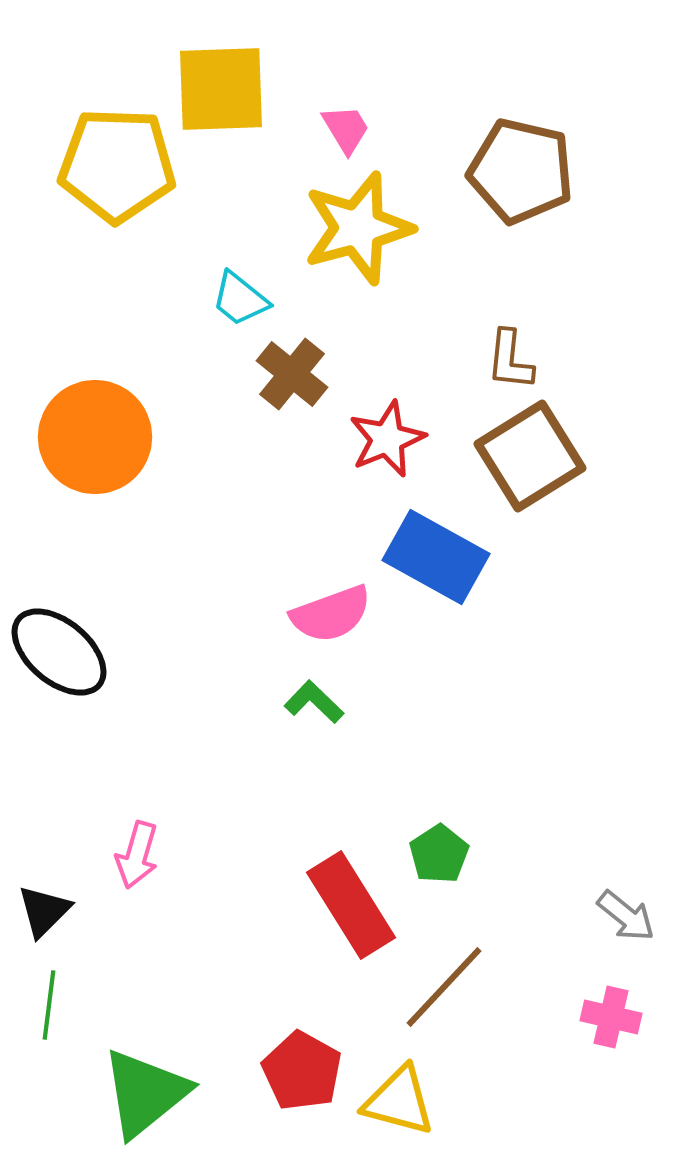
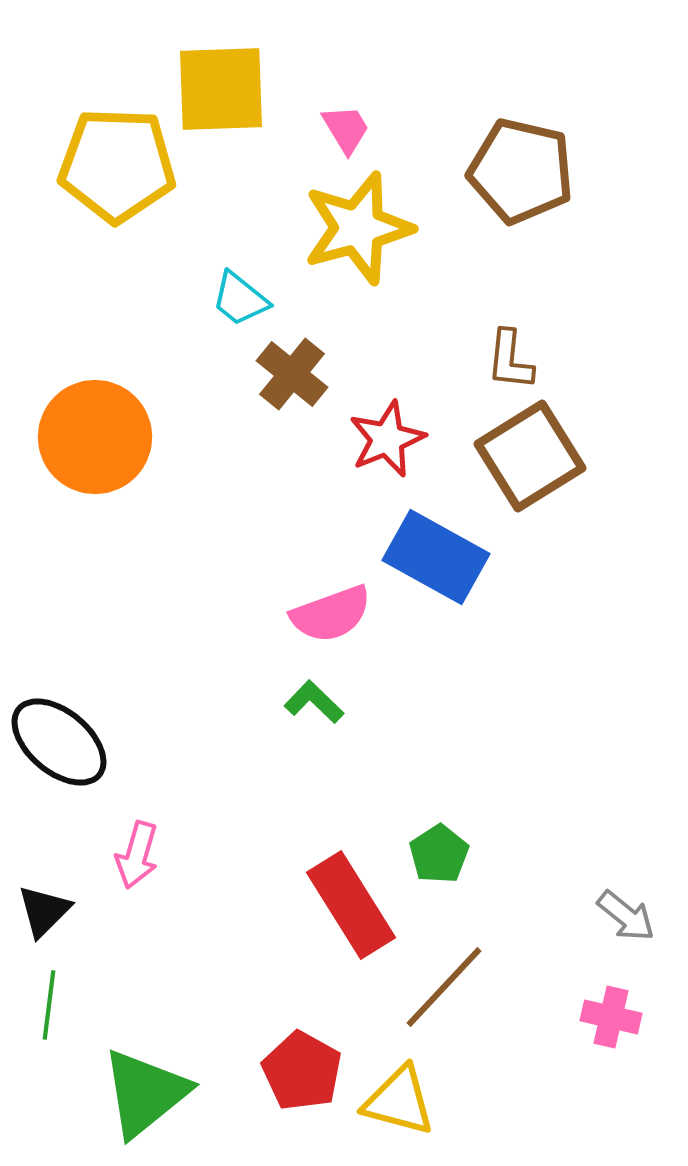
black ellipse: moved 90 px down
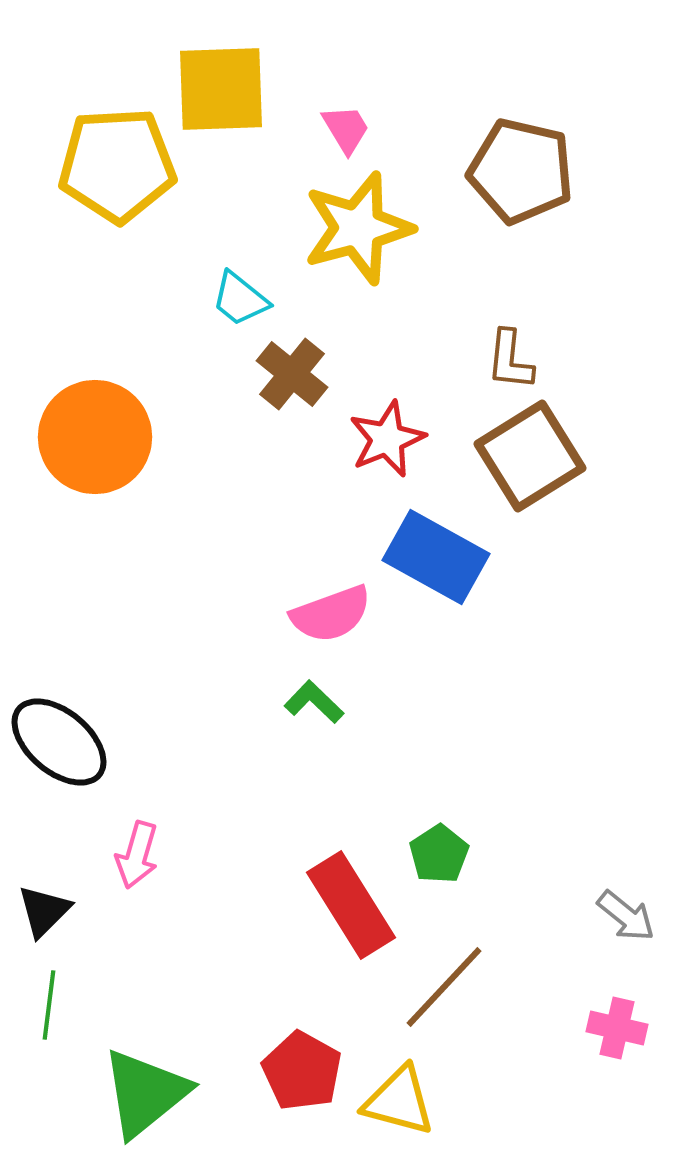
yellow pentagon: rotated 5 degrees counterclockwise
pink cross: moved 6 px right, 11 px down
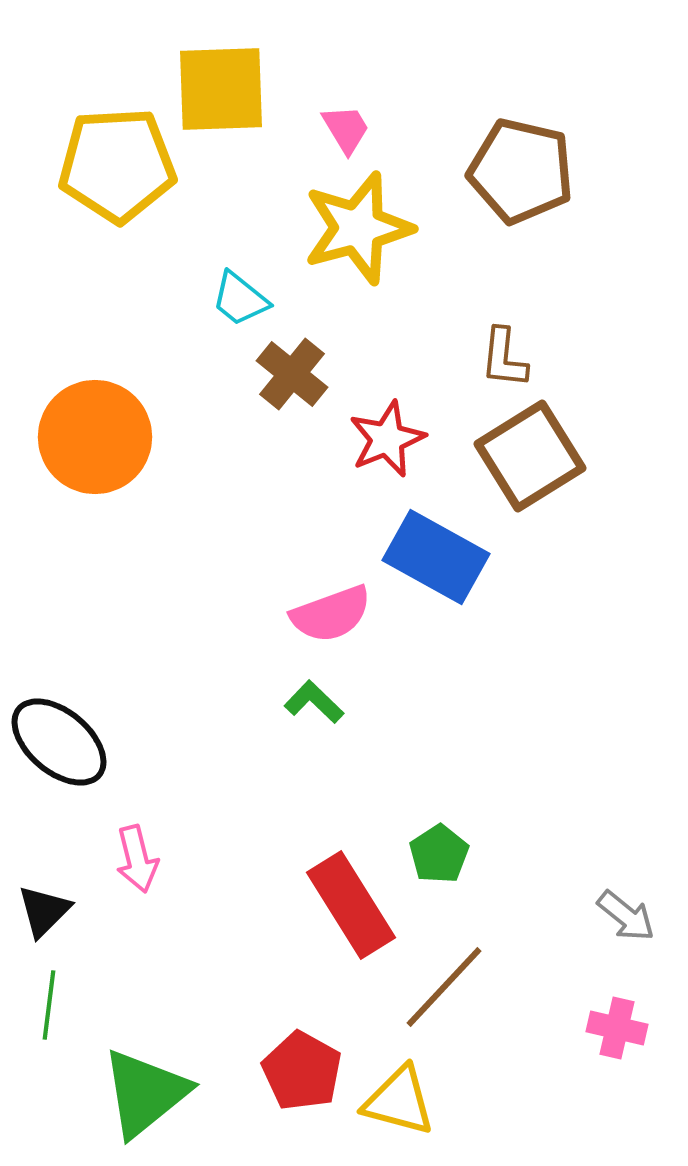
brown L-shape: moved 6 px left, 2 px up
pink arrow: moved 4 px down; rotated 30 degrees counterclockwise
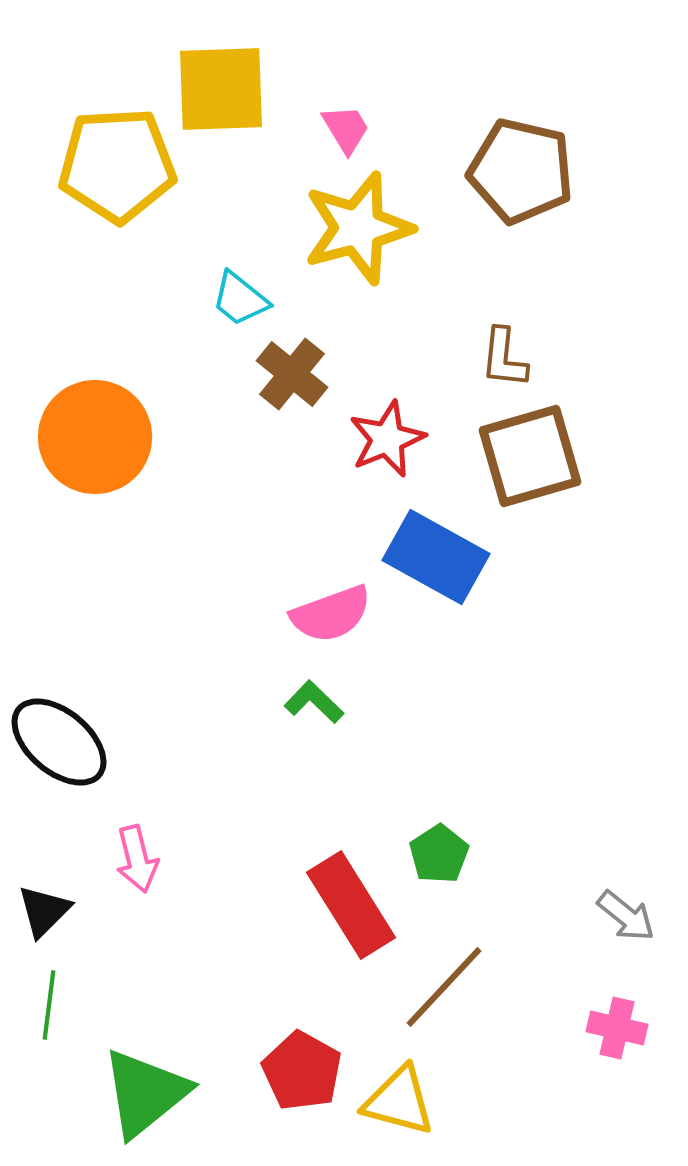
brown square: rotated 16 degrees clockwise
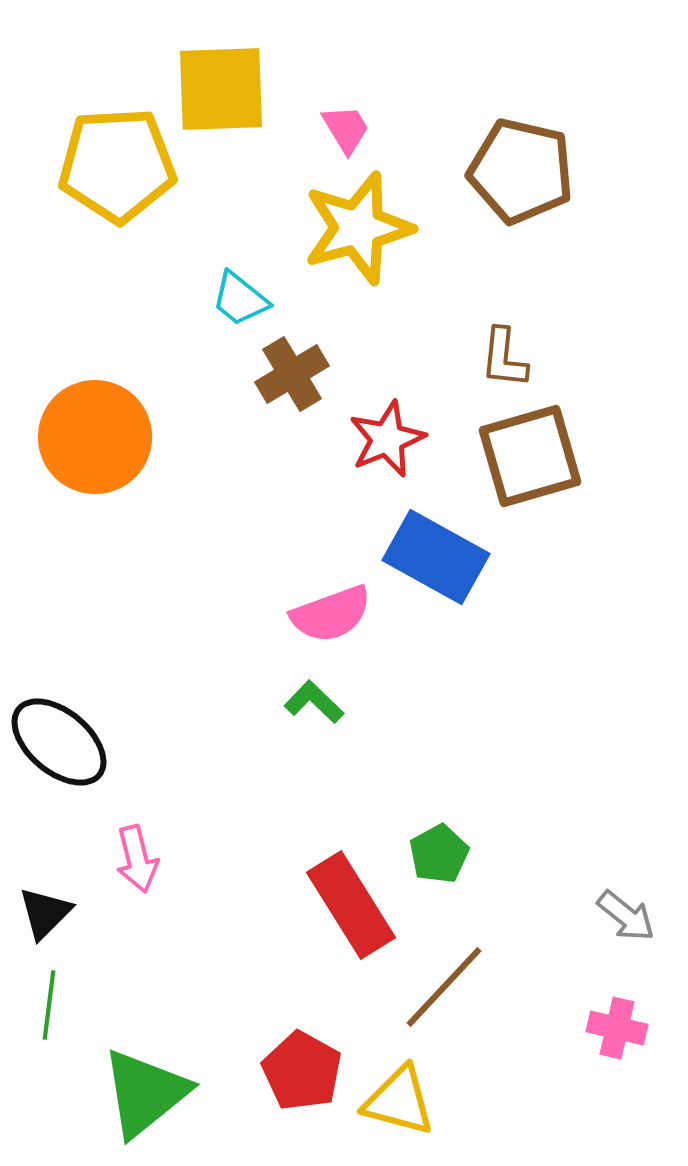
brown cross: rotated 20 degrees clockwise
green pentagon: rotated 4 degrees clockwise
black triangle: moved 1 px right, 2 px down
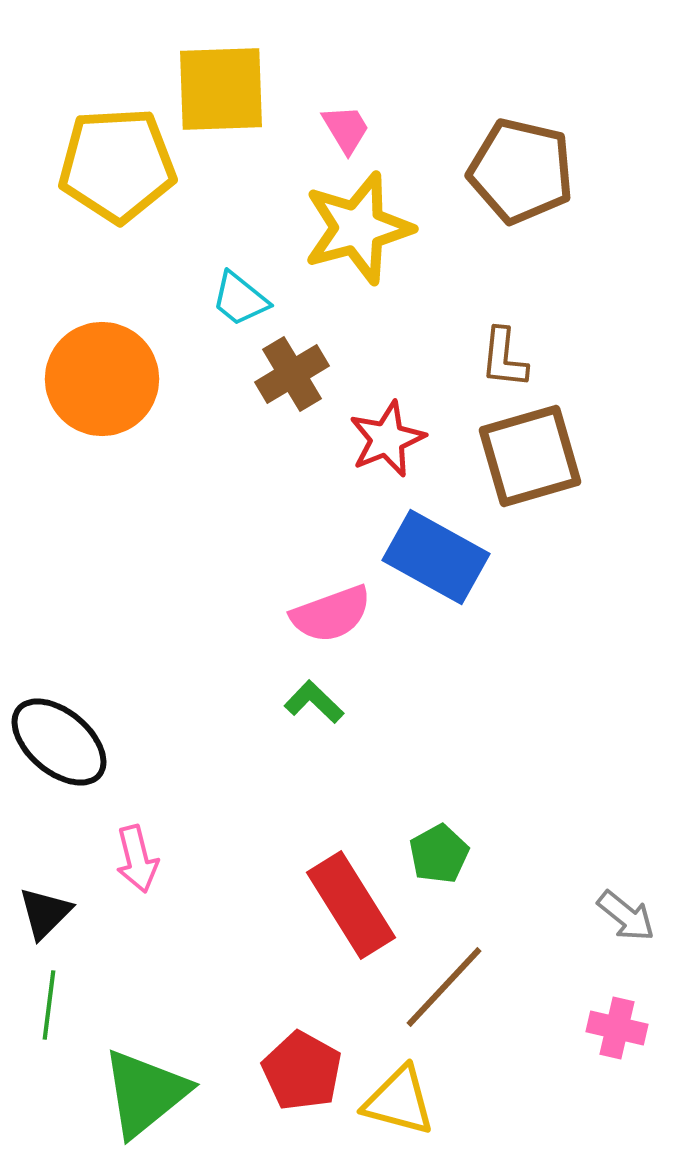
orange circle: moved 7 px right, 58 px up
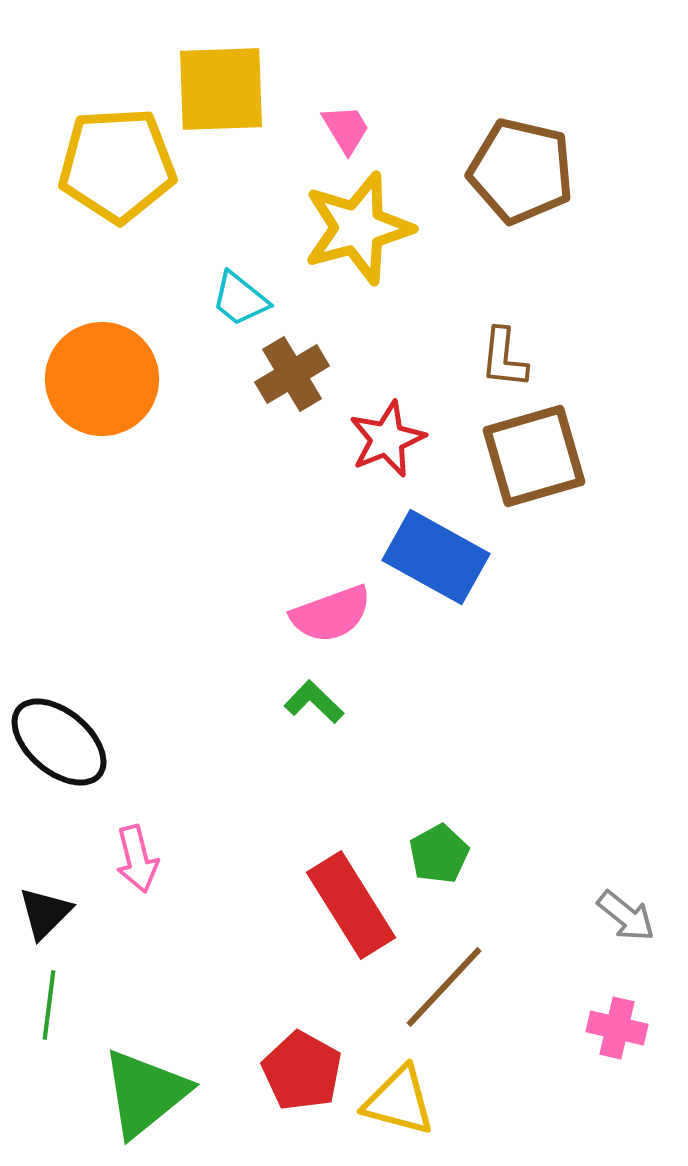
brown square: moved 4 px right
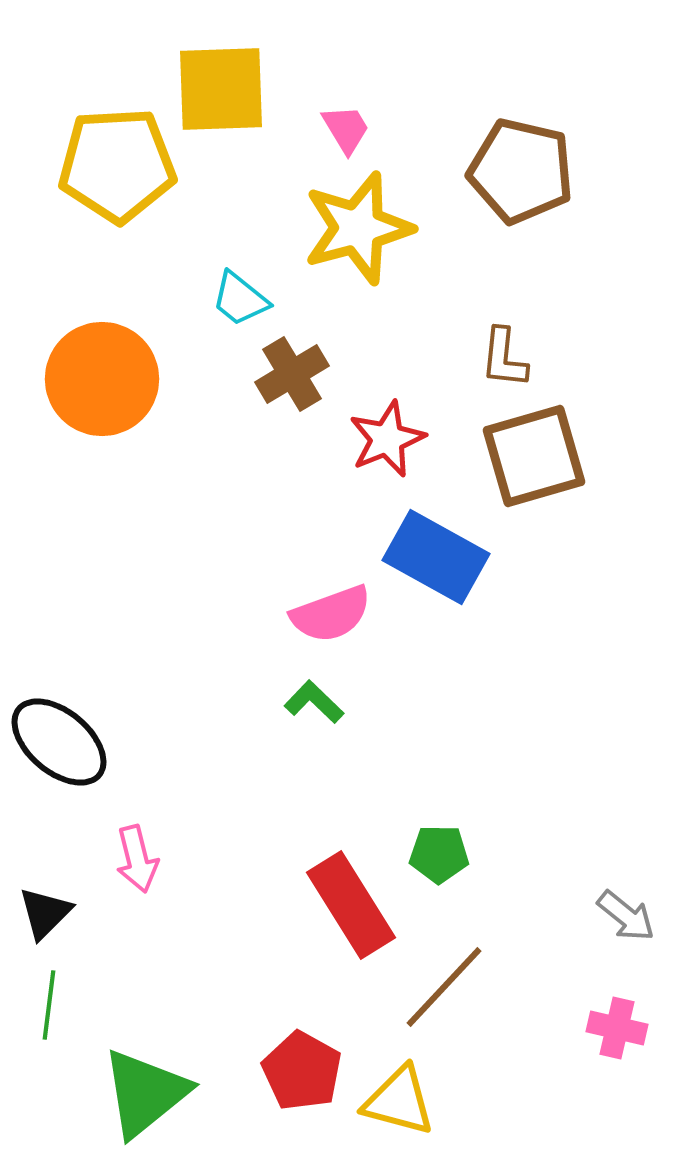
green pentagon: rotated 30 degrees clockwise
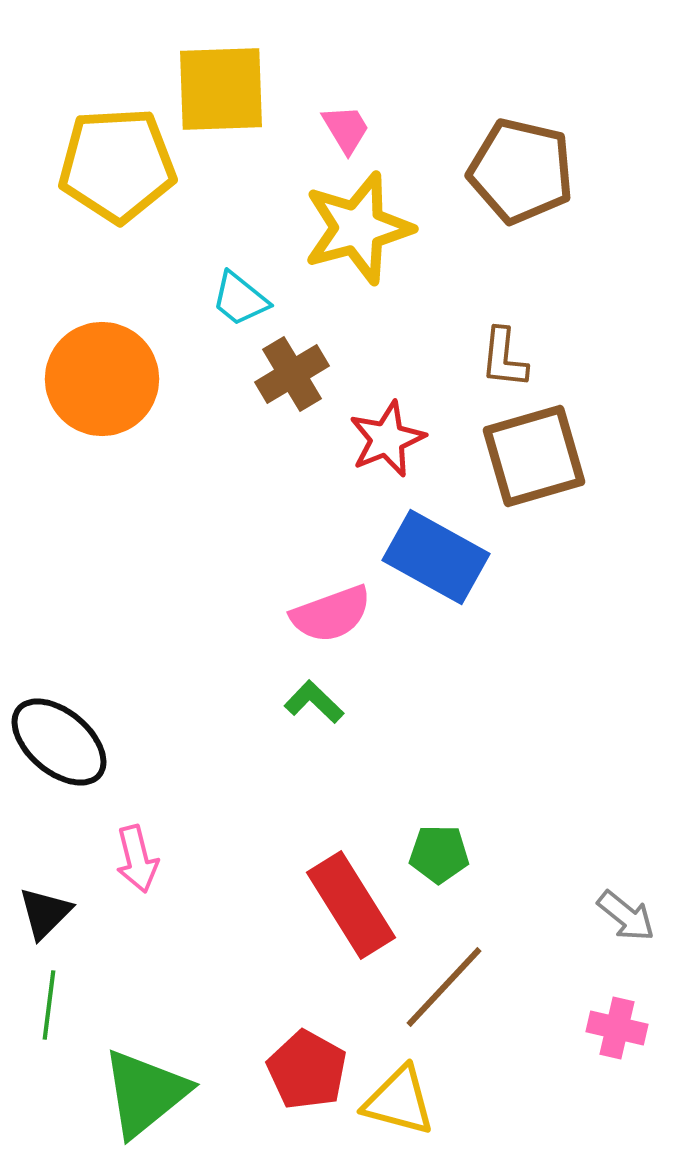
red pentagon: moved 5 px right, 1 px up
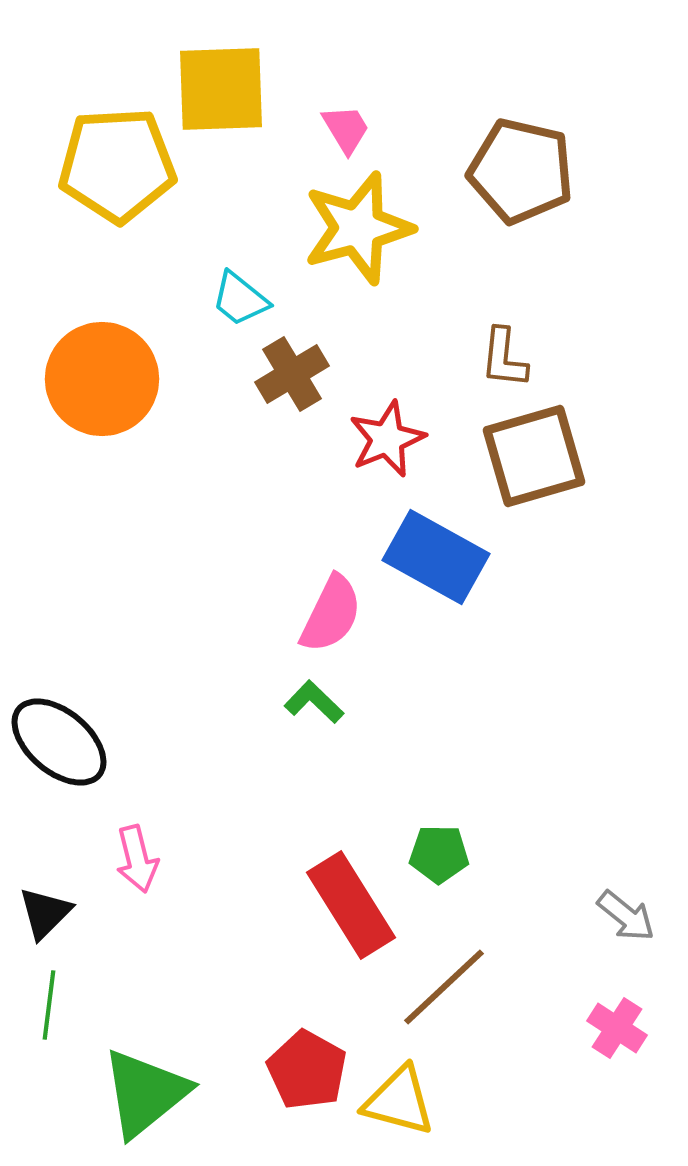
pink semicircle: rotated 44 degrees counterclockwise
brown line: rotated 4 degrees clockwise
pink cross: rotated 20 degrees clockwise
